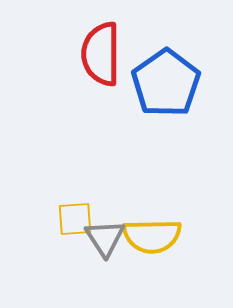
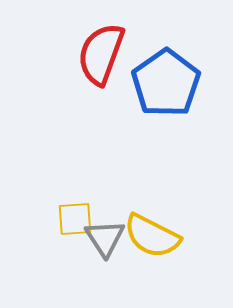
red semicircle: rotated 20 degrees clockwise
yellow semicircle: rotated 28 degrees clockwise
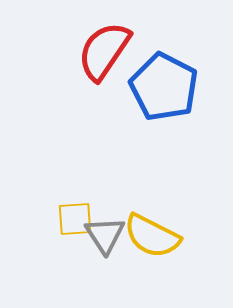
red semicircle: moved 3 px right, 3 px up; rotated 14 degrees clockwise
blue pentagon: moved 2 px left, 4 px down; rotated 10 degrees counterclockwise
gray triangle: moved 3 px up
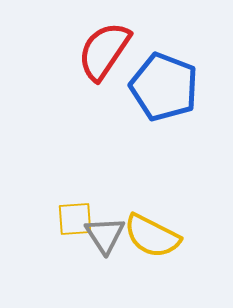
blue pentagon: rotated 6 degrees counterclockwise
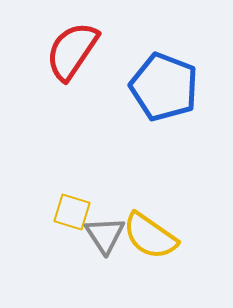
red semicircle: moved 32 px left
yellow square: moved 3 px left, 7 px up; rotated 21 degrees clockwise
yellow semicircle: moved 2 px left; rotated 8 degrees clockwise
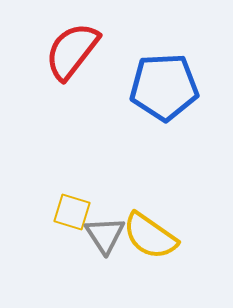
red semicircle: rotated 4 degrees clockwise
blue pentagon: rotated 24 degrees counterclockwise
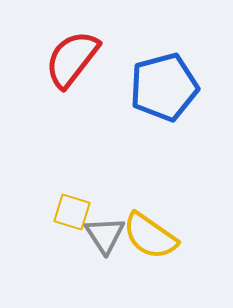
red semicircle: moved 8 px down
blue pentagon: rotated 12 degrees counterclockwise
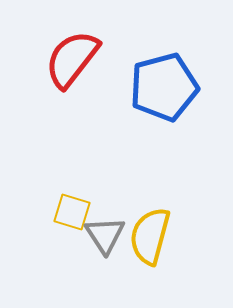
yellow semicircle: rotated 70 degrees clockwise
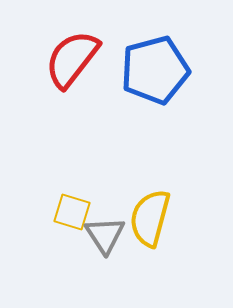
blue pentagon: moved 9 px left, 17 px up
yellow semicircle: moved 18 px up
